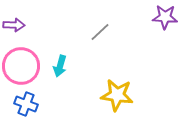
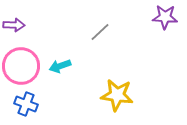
cyan arrow: rotated 55 degrees clockwise
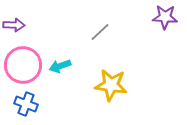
pink circle: moved 2 px right, 1 px up
yellow star: moved 6 px left, 10 px up
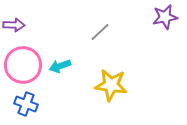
purple star: rotated 15 degrees counterclockwise
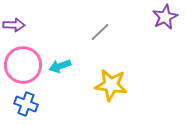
purple star: rotated 15 degrees counterclockwise
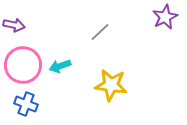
purple arrow: rotated 10 degrees clockwise
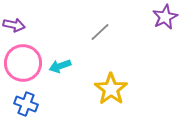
pink circle: moved 2 px up
yellow star: moved 4 px down; rotated 28 degrees clockwise
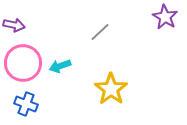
purple star: rotated 15 degrees counterclockwise
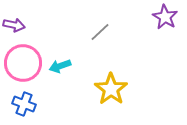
blue cross: moved 2 px left
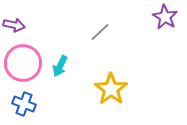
cyan arrow: rotated 45 degrees counterclockwise
